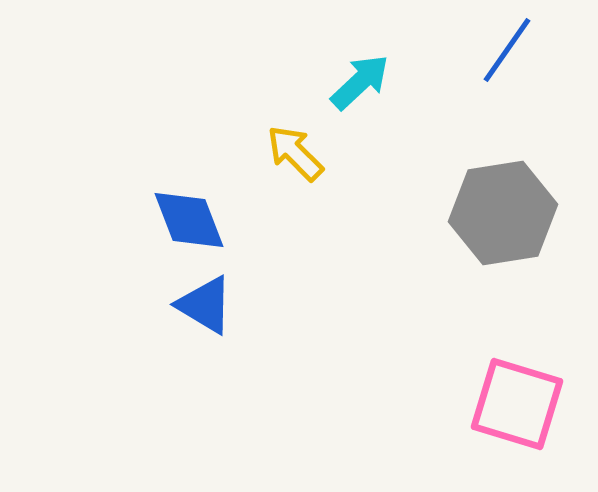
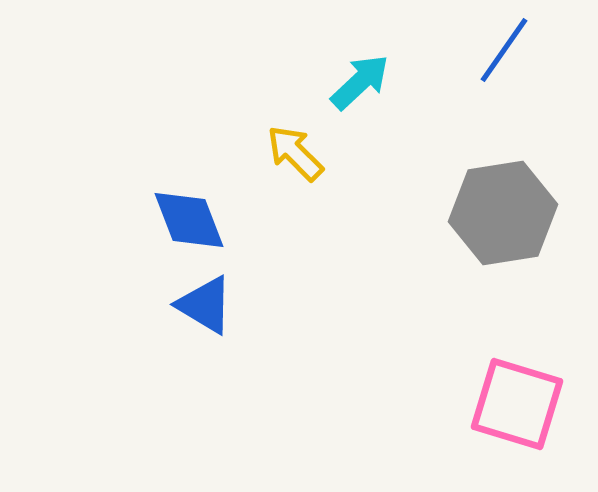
blue line: moved 3 px left
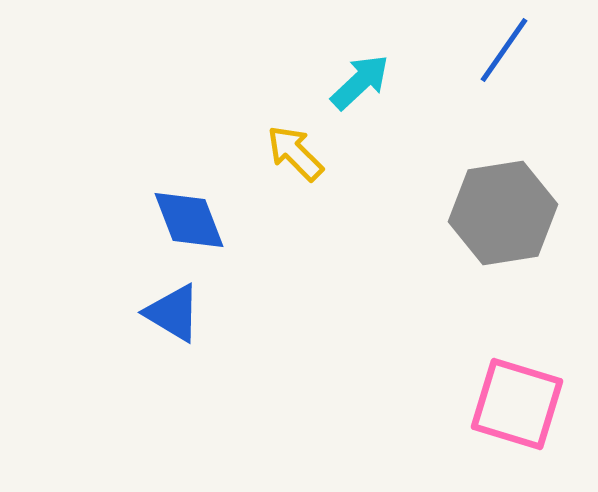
blue triangle: moved 32 px left, 8 px down
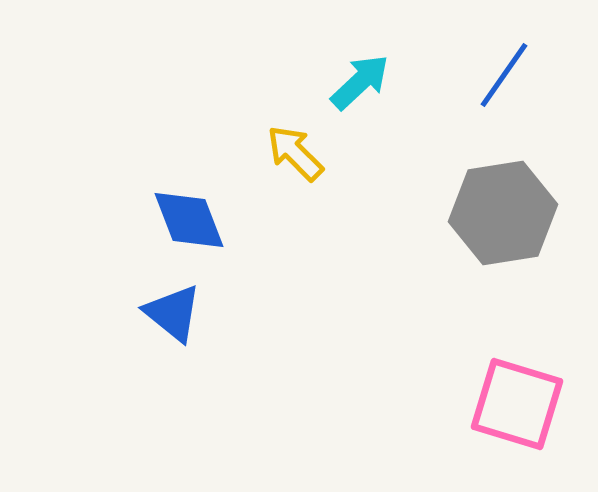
blue line: moved 25 px down
blue triangle: rotated 8 degrees clockwise
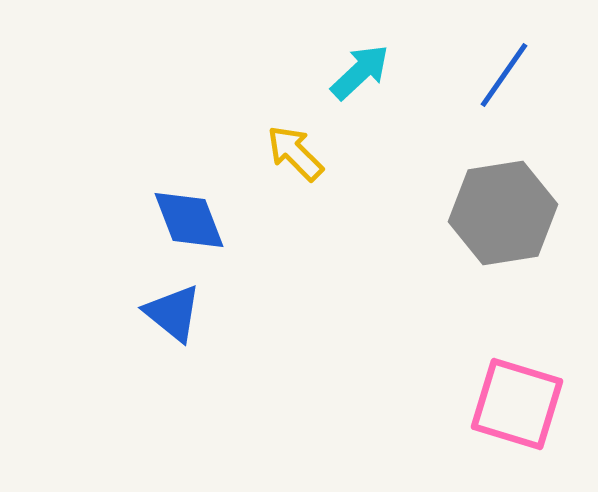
cyan arrow: moved 10 px up
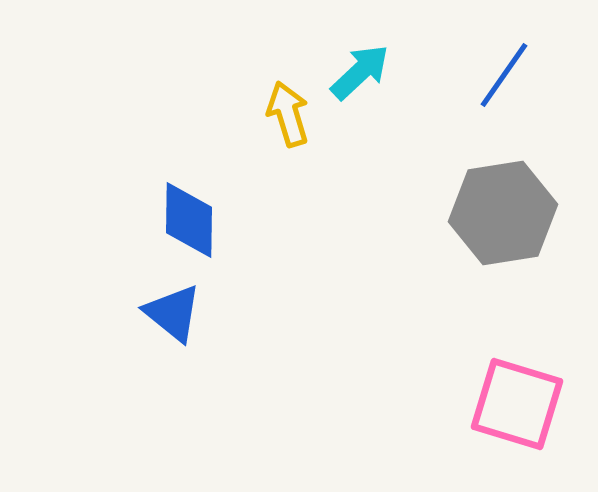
yellow arrow: moved 7 px left, 39 px up; rotated 28 degrees clockwise
blue diamond: rotated 22 degrees clockwise
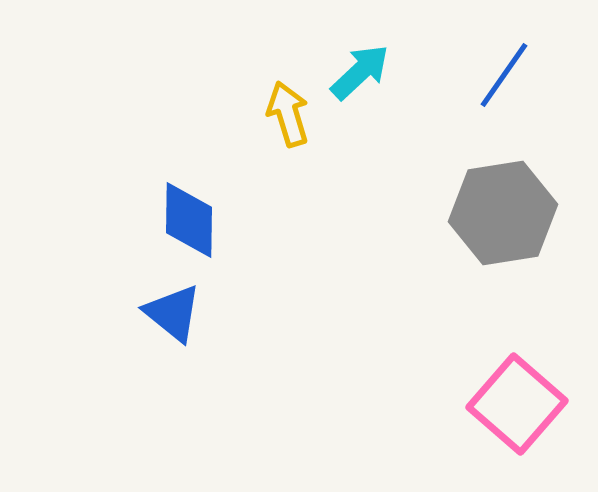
pink square: rotated 24 degrees clockwise
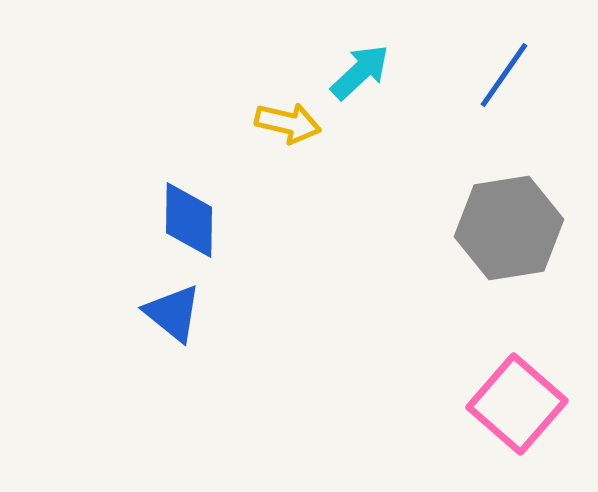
yellow arrow: moved 9 px down; rotated 120 degrees clockwise
gray hexagon: moved 6 px right, 15 px down
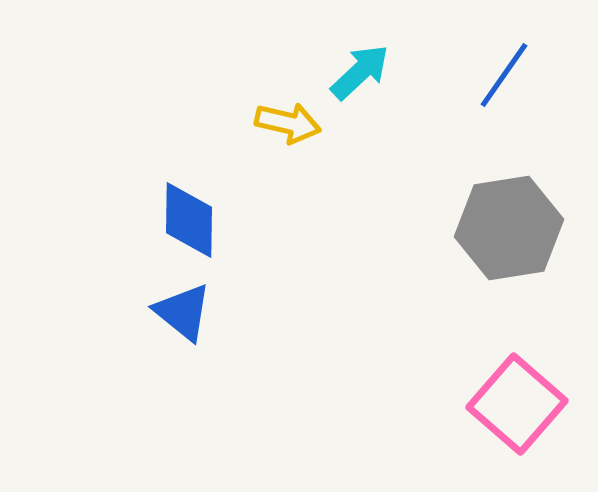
blue triangle: moved 10 px right, 1 px up
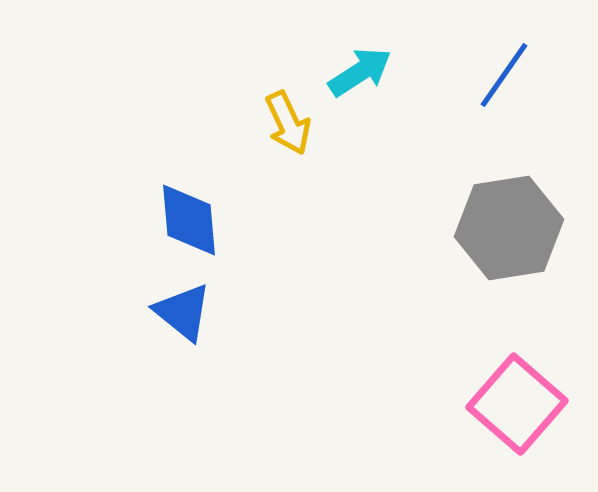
cyan arrow: rotated 10 degrees clockwise
yellow arrow: rotated 52 degrees clockwise
blue diamond: rotated 6 degrees counterclockwise
